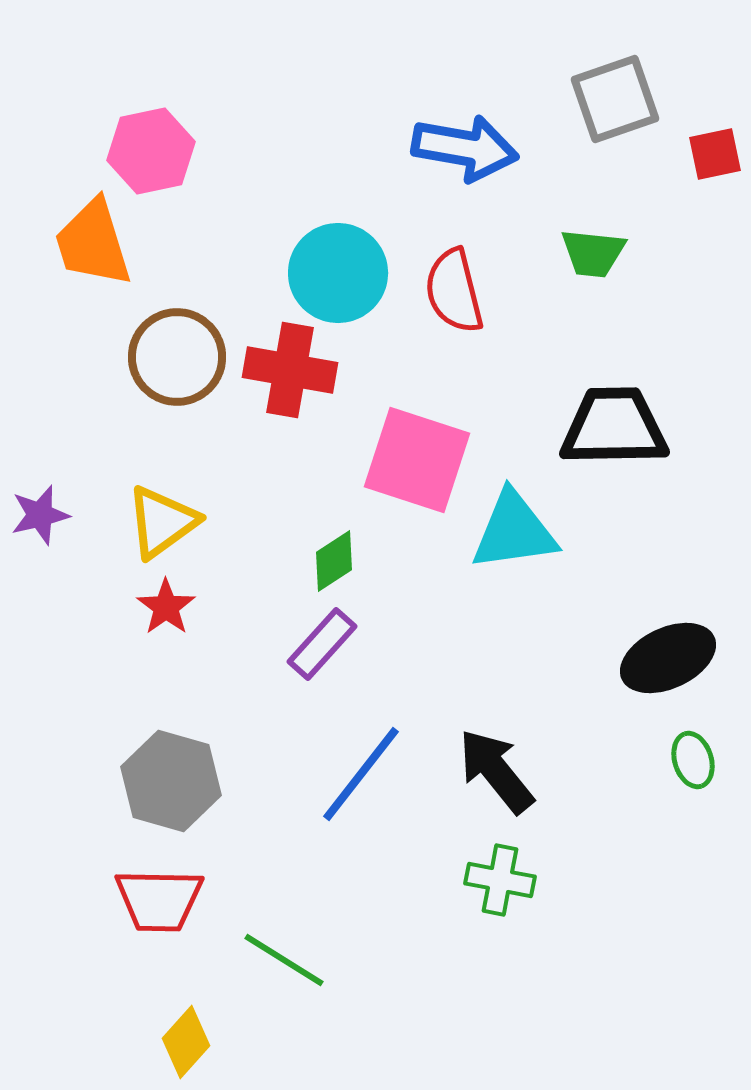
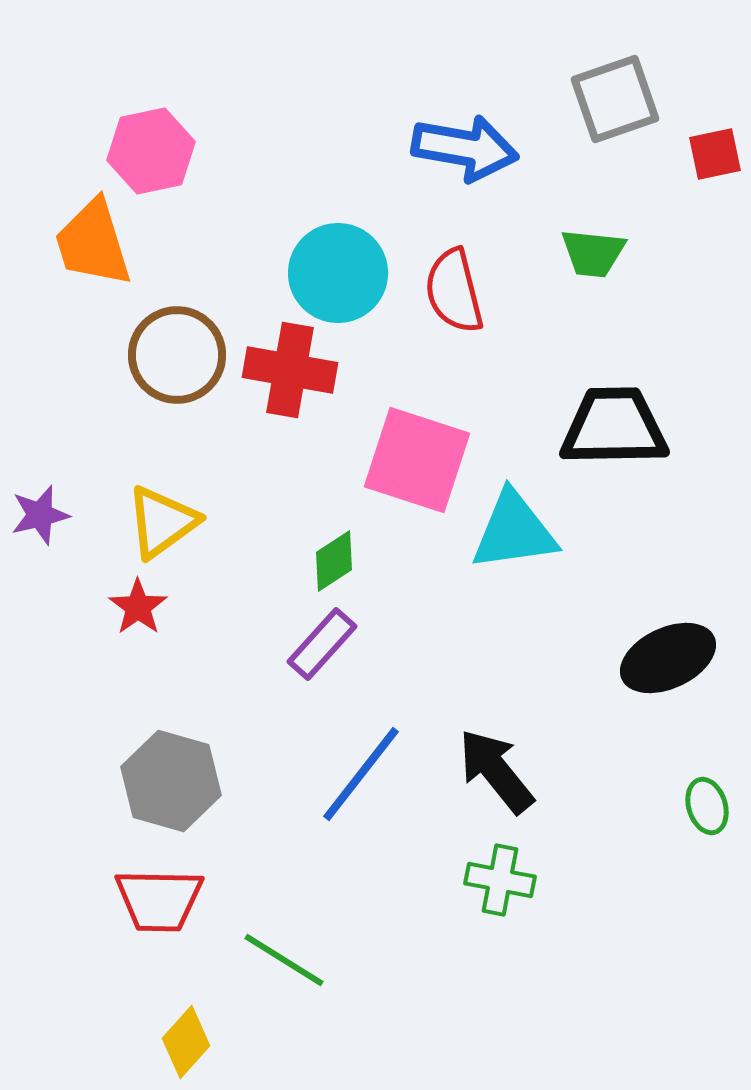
brown circle: moved 2 px up
red star: moved 28 px left
green ellipse: moved 14 px right, 46 px down
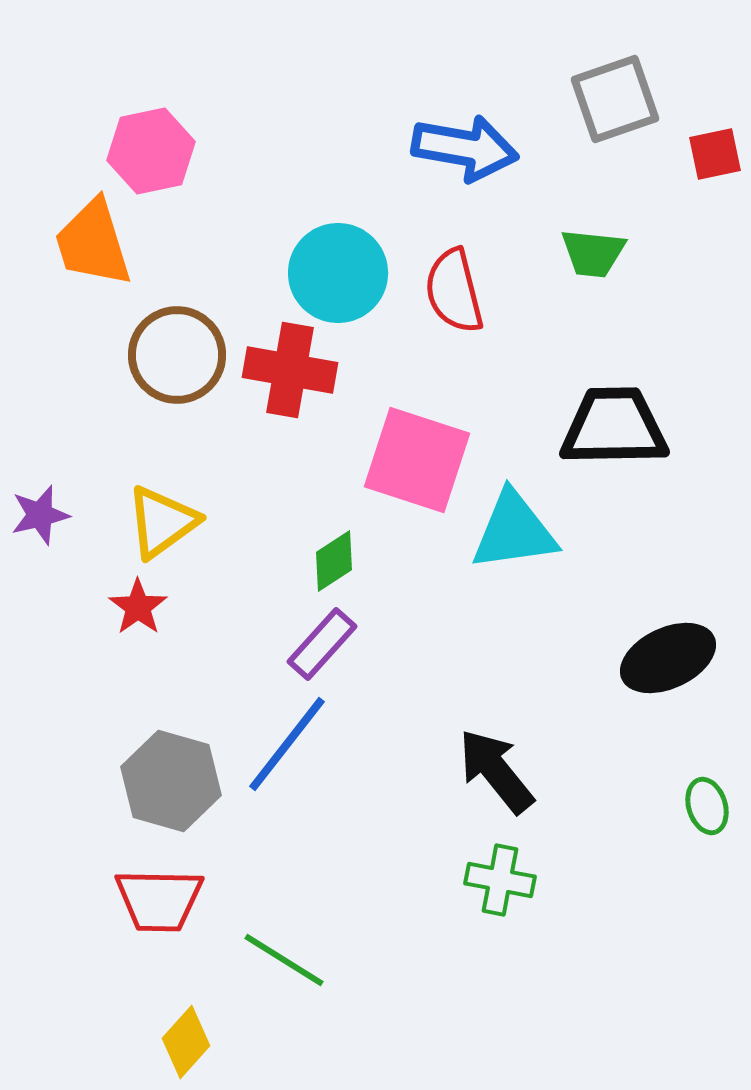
blue line: moved 74 px left, 30 px up
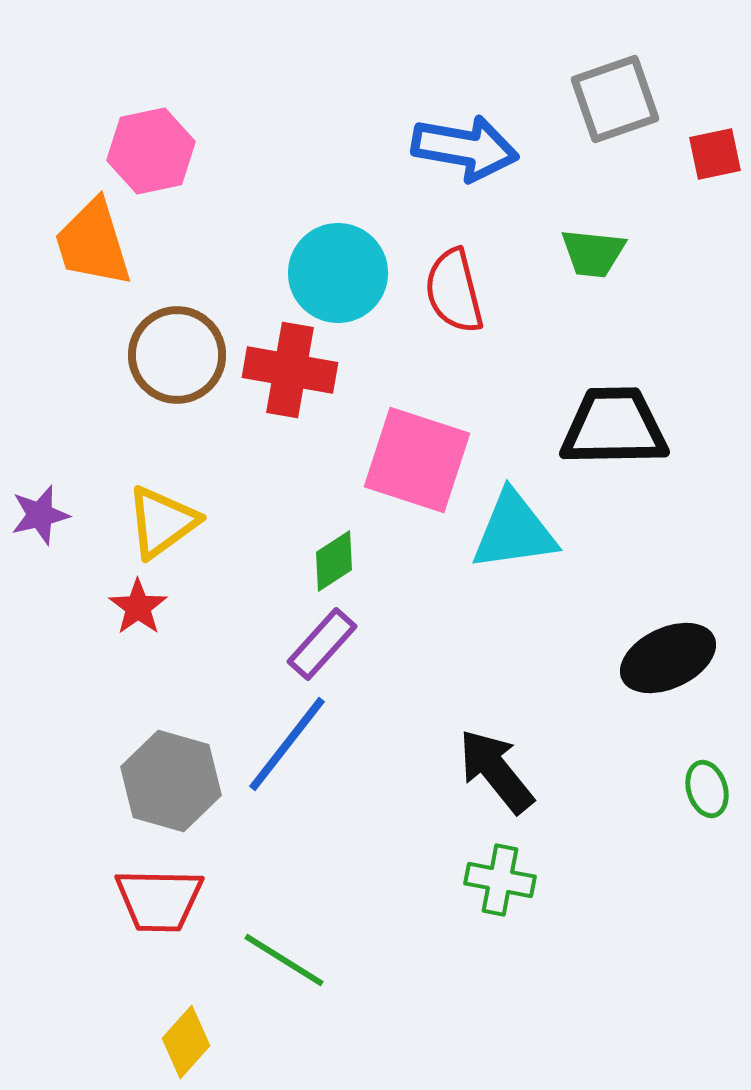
green ellipse: moved 17 px up
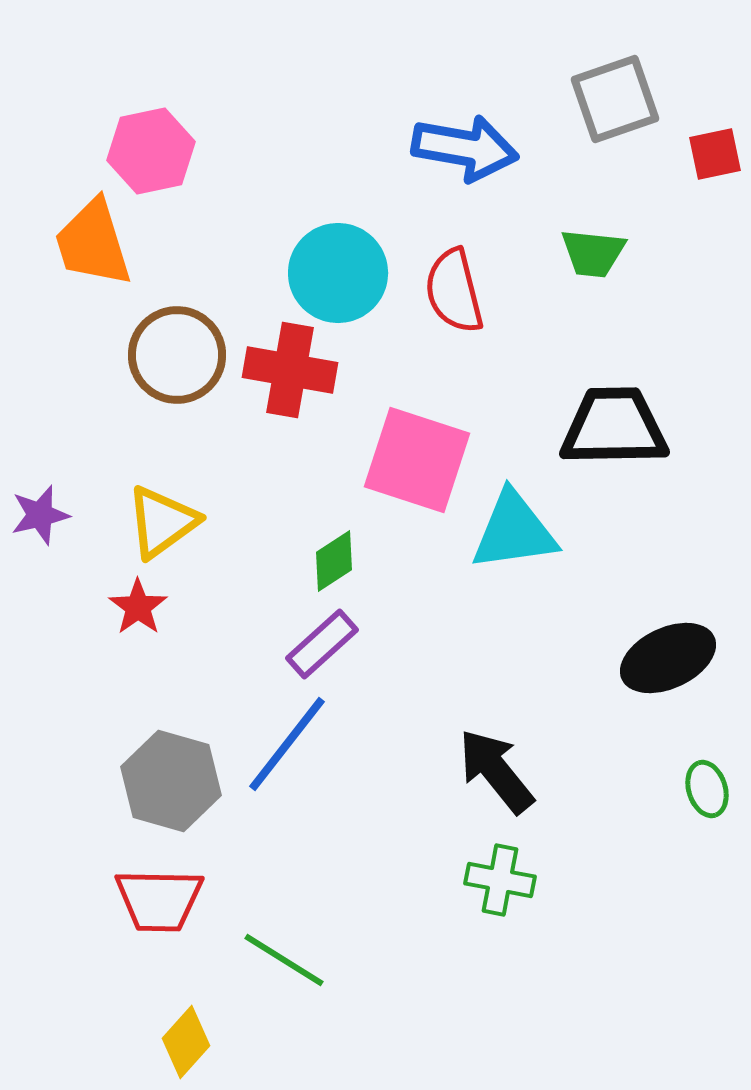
purple rectangle: rotated 6 degrees clockwise
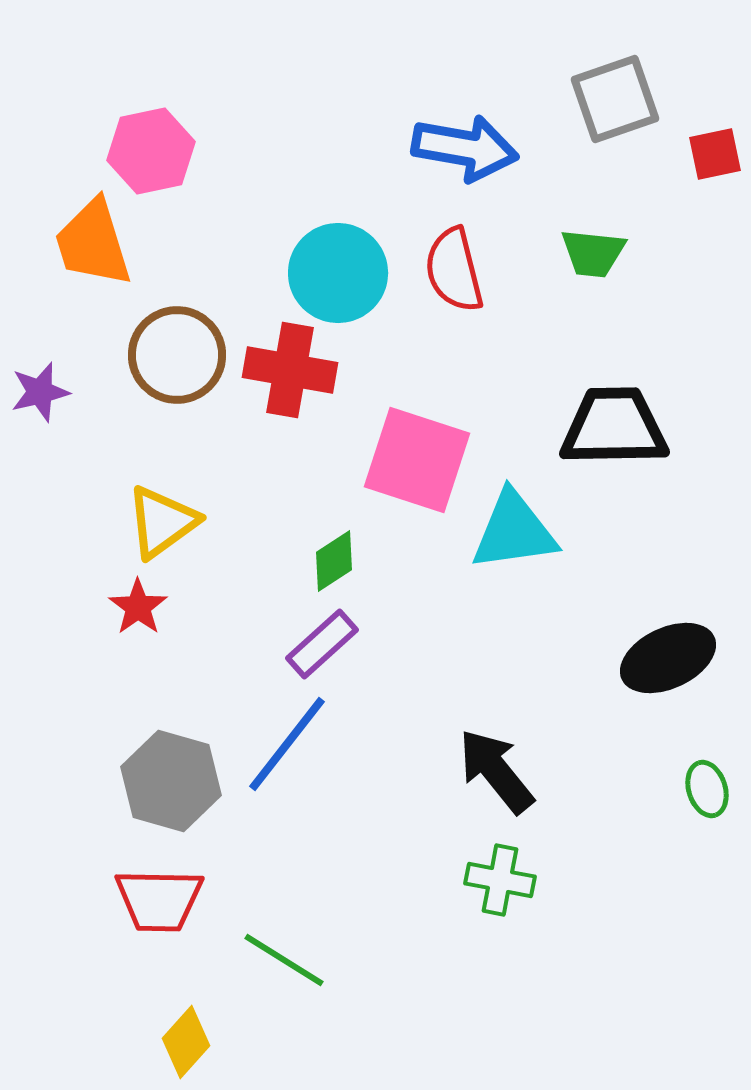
red semicircle: moved 21 px up
purple star: moved 123 px up
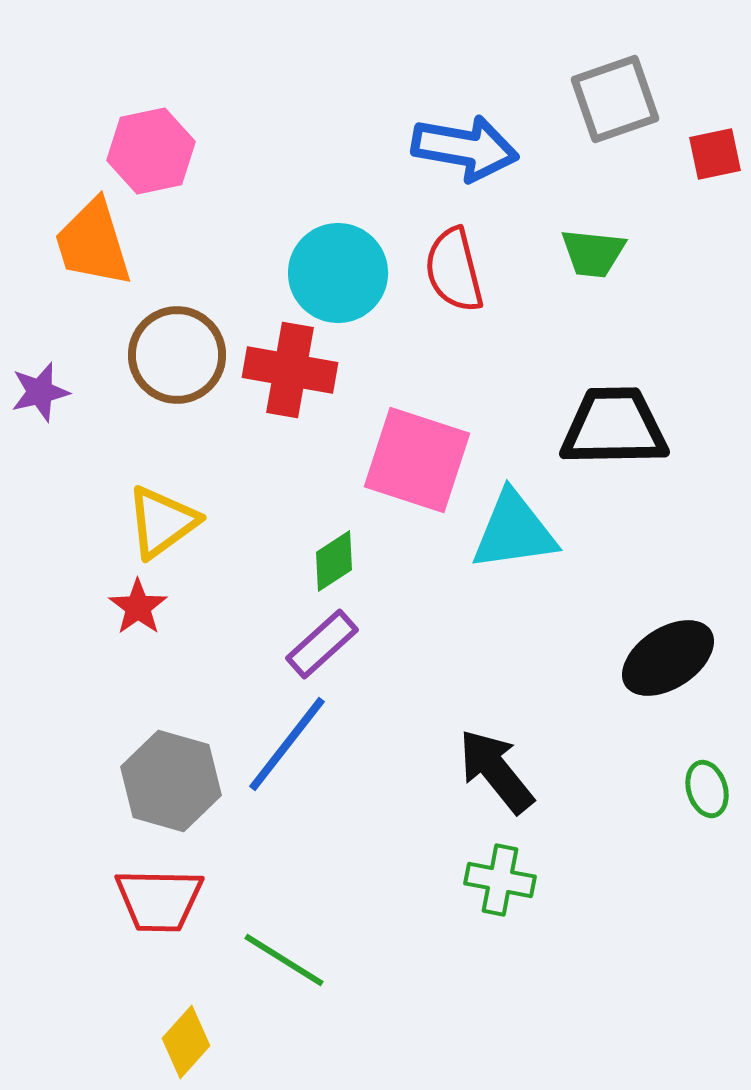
black ellipse: rotated 8 degrees counterclockwise
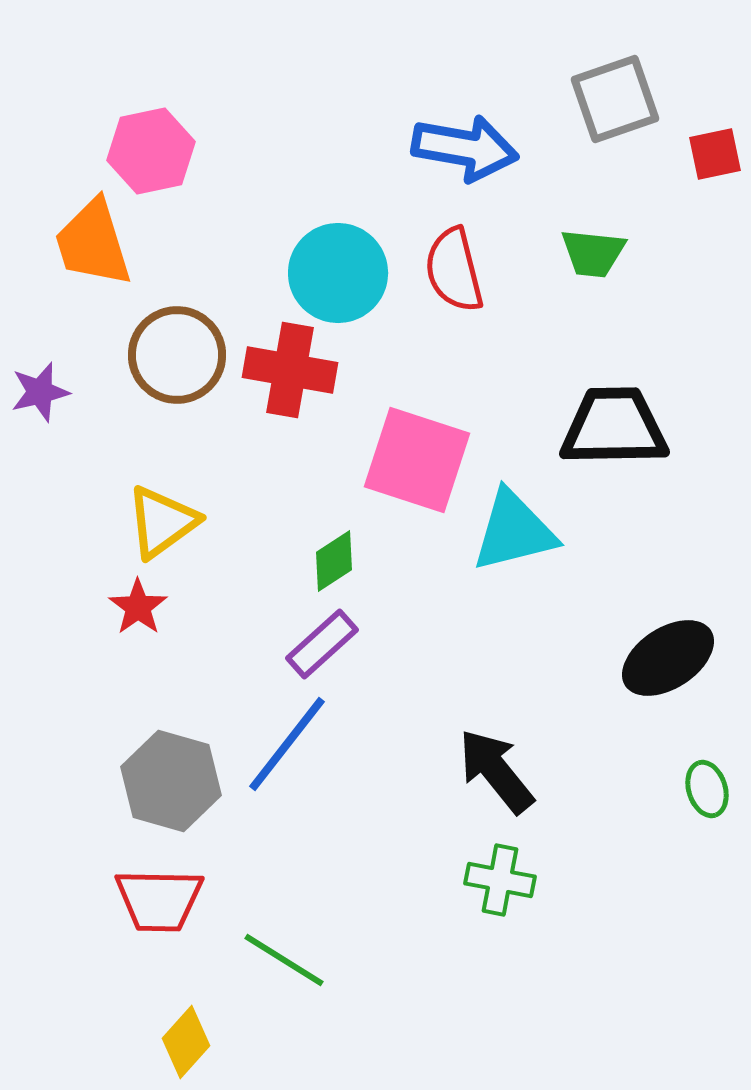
cyan triangle: rotated 6 degrees counterclockwise
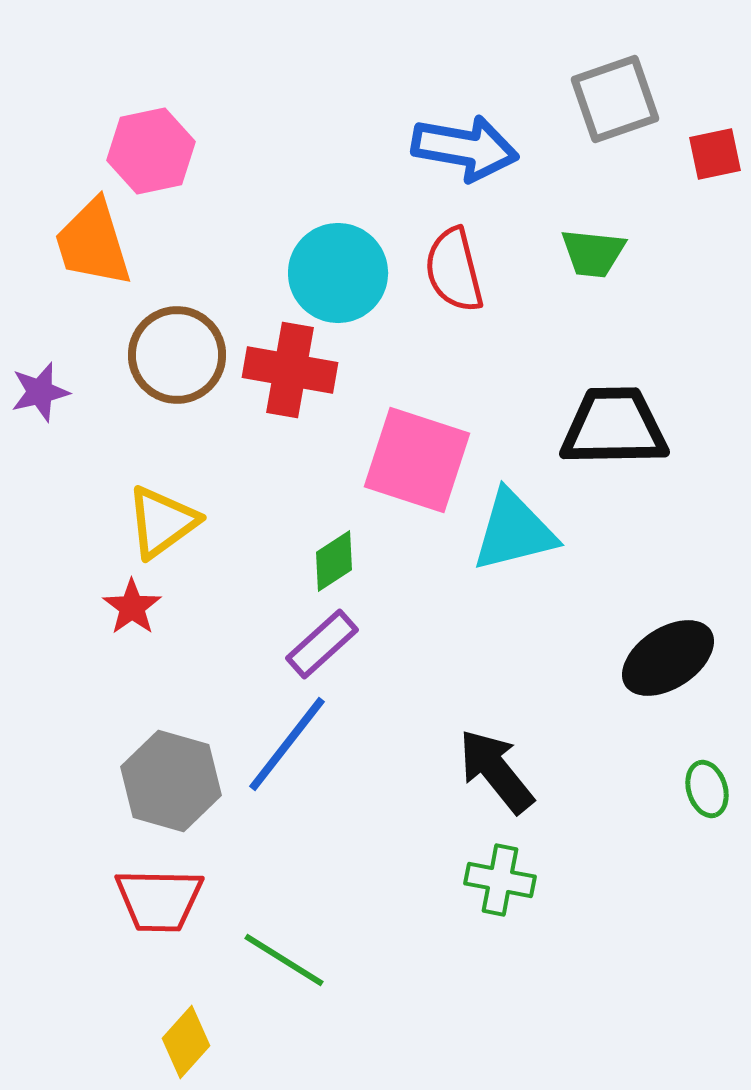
red star: moved 6 px left
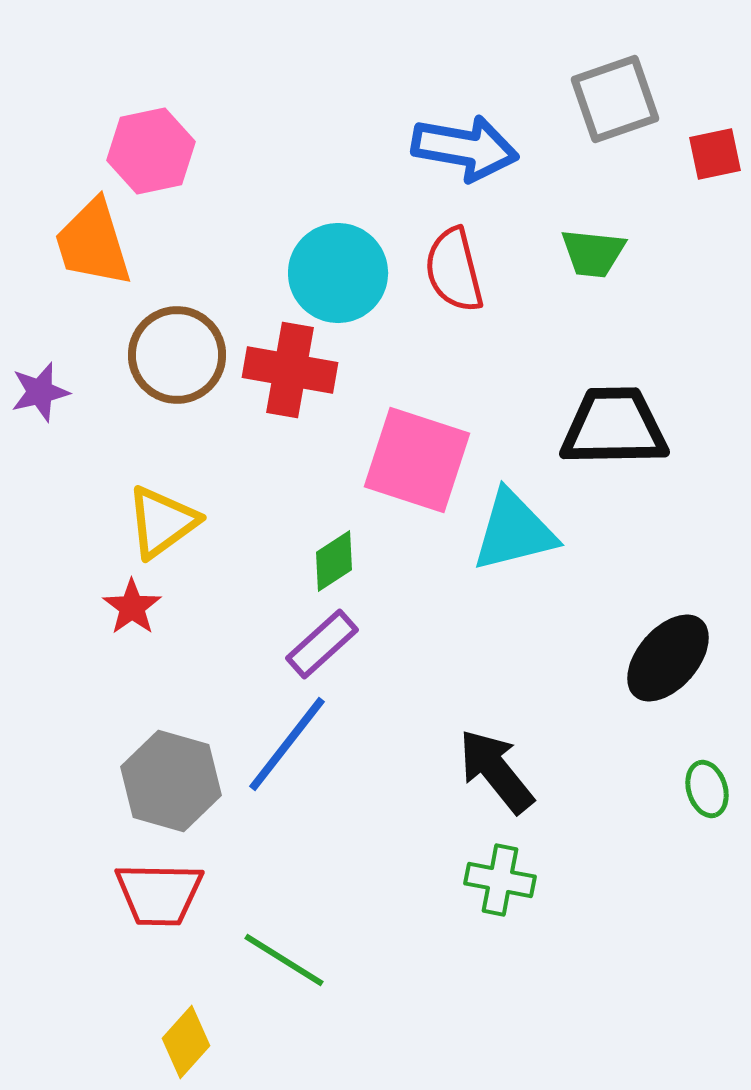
black ellipse: rotated 16 degrees counterclockwise
red trapezoid: moved 6 px up
